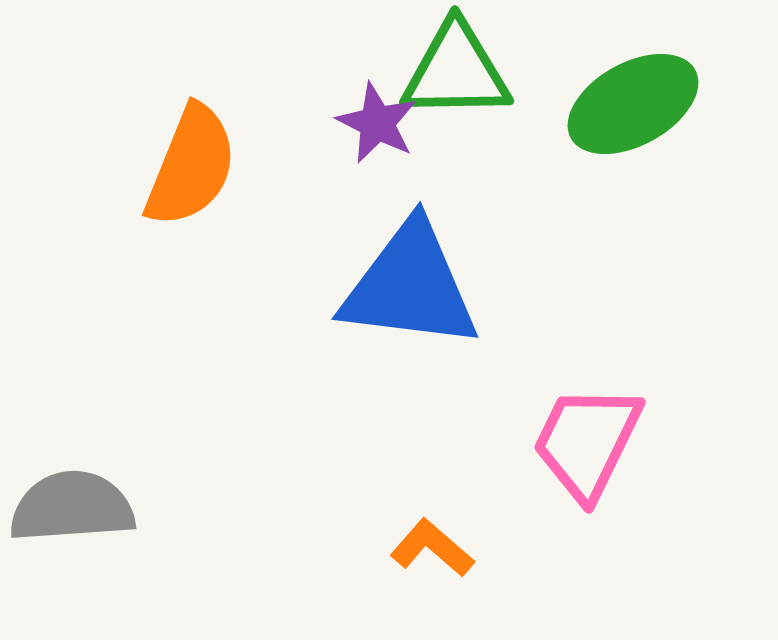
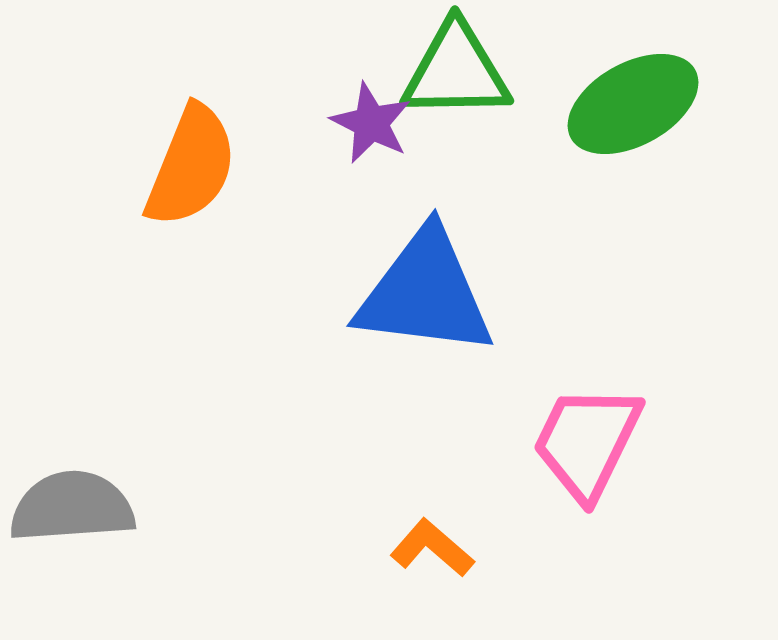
purple star: moved 6 px left
blue triangle: moved 15 px right, 7 px down
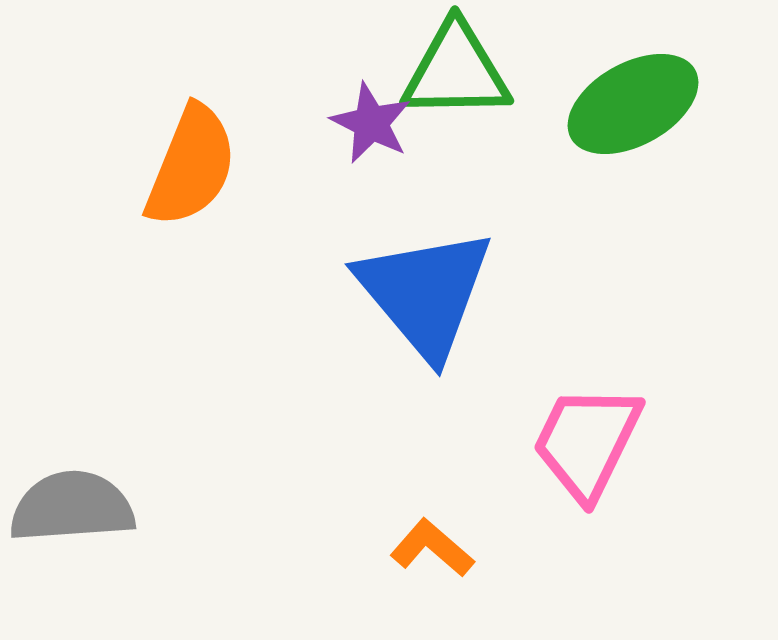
blue triangle: rotated 43 degrees clockwise
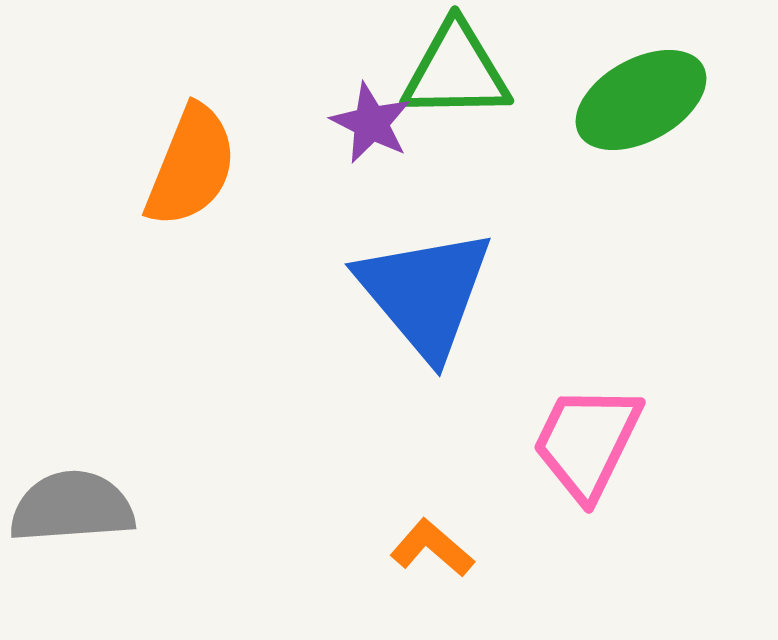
green ellipse: moved 8 px right, 4 px up
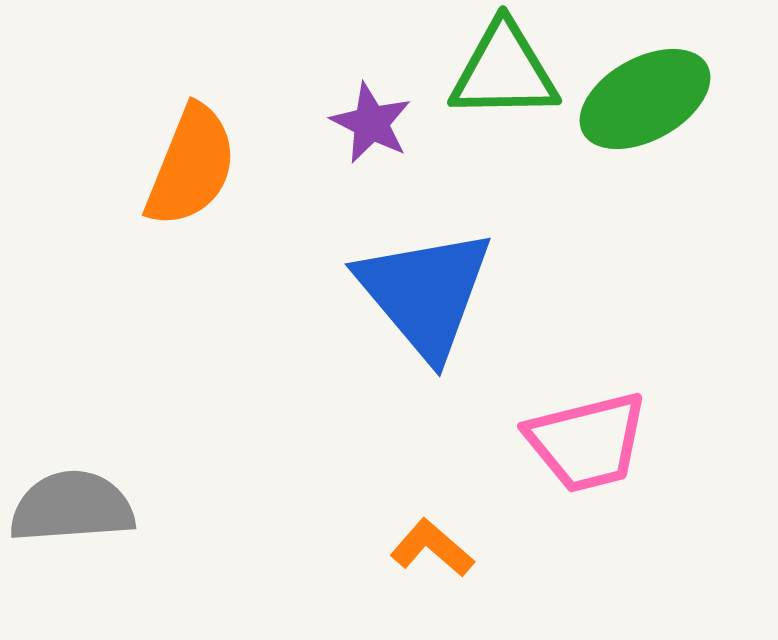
green triangle: moved 48 px right
green ellipse: moved 4 px right, 1 px up
pink trapezoid: rotated 130 degrees counterclockwise
